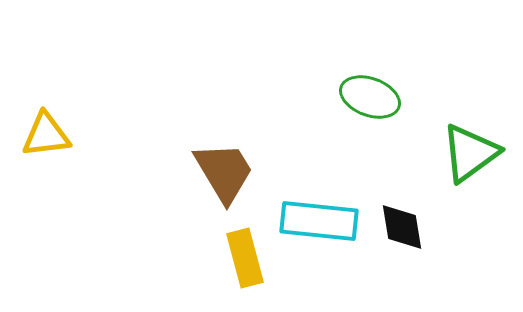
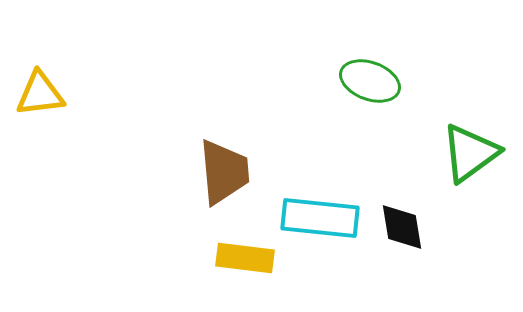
green ellipse: moved 16 px up
yellow triangle: moved 6 px left, 41 px up
brown trapezoid: rotated 26 degrees clockwise
cyan rectangle: moved 1 px right, 3 px up
yellow rectangle: rotated 68 degrees counterclockwise
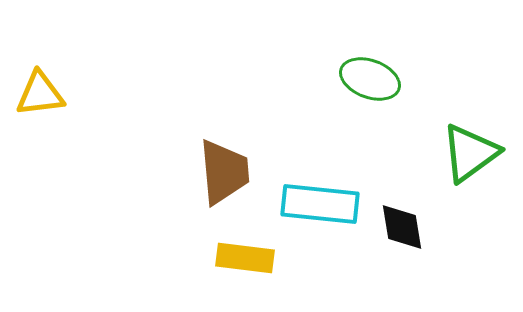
green ellipse: moved 2 px up
cyan rectangle: moved 14 px up
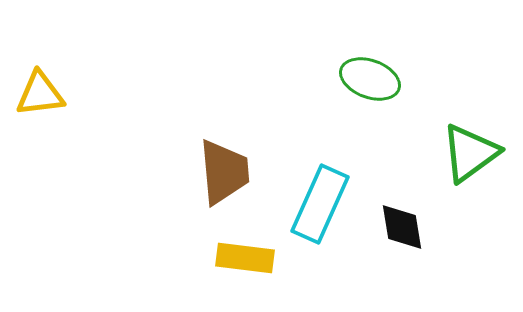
cyan rectangle: rotated 72 degrees counterclockwise
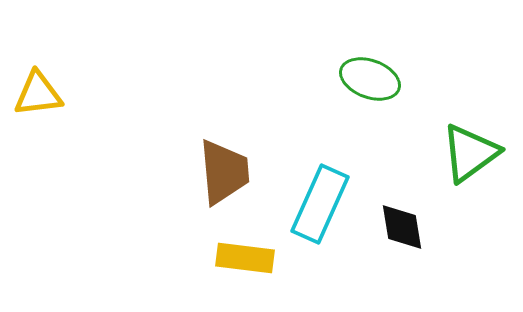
yellow triangle: moved 2 px left
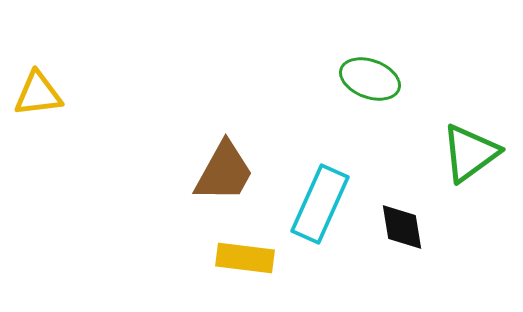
brown trapezoid: rotated 34 degrees clockwise
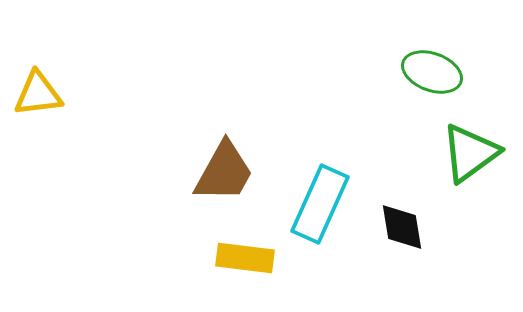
green ellipse: moved 62 px right, 7 px up
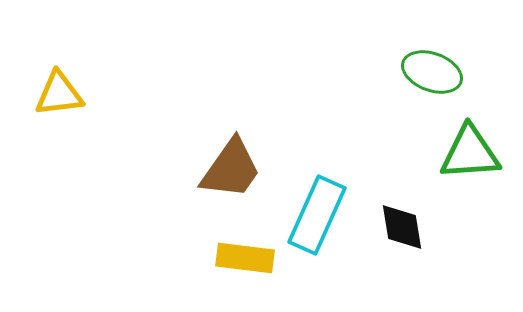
yellow triangle: moved 21 px right
green triangle: rotated 32 degrees clockwise
brown trapezoid: moved 7 px right, 3 px up; rotated 6 degrees clockwise
cyan rectangle: moved 3 px left, 11 px down
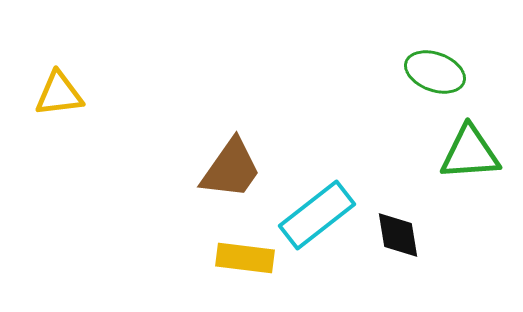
green ellipse: moved 3 px right
cyan rectangle: rotated 28 degrees clockwise
black diamond: moved 4 px left, 8 px down
